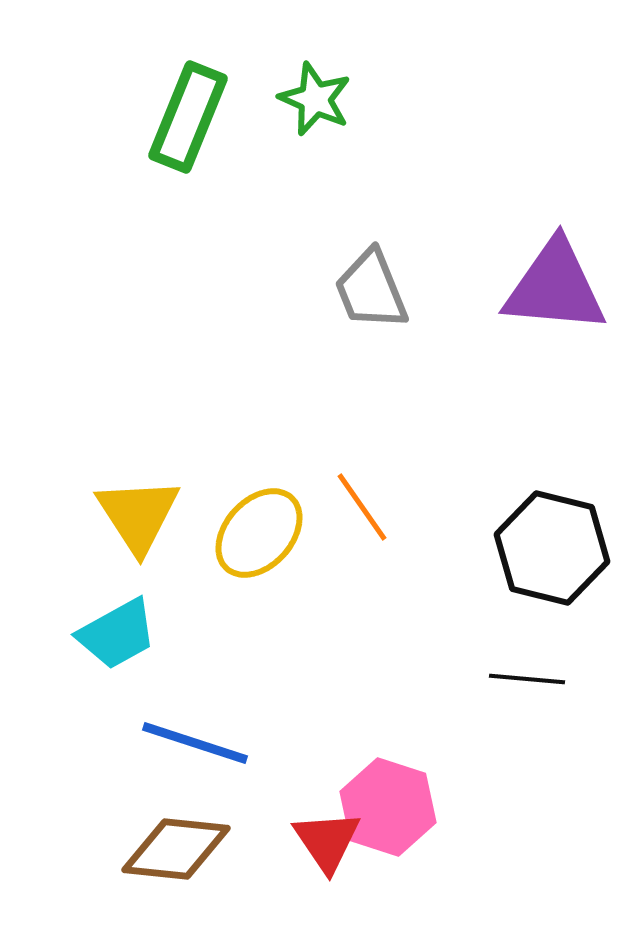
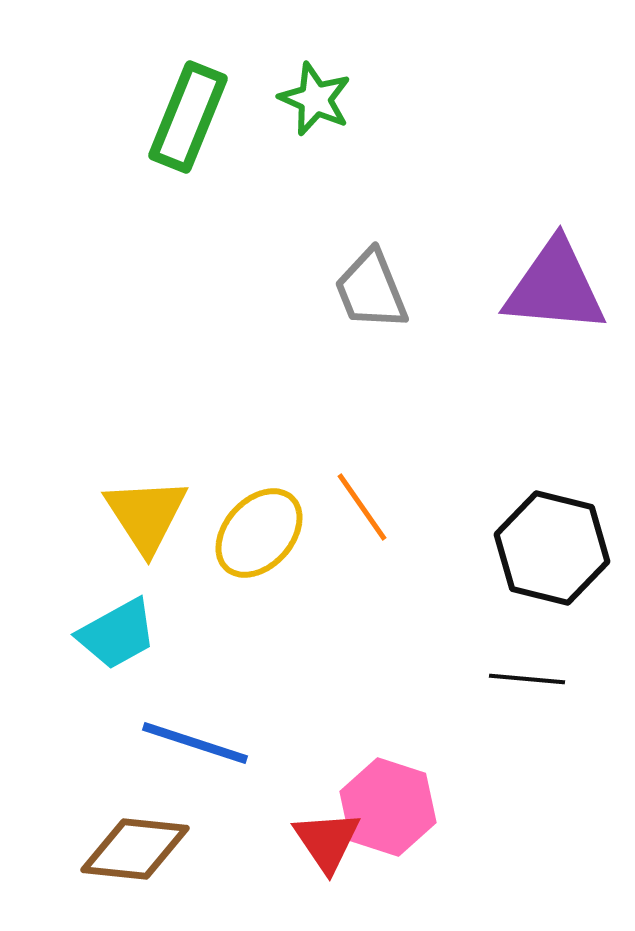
yellow triangle: moved 8 px right
brown diamond: moved 41 px left
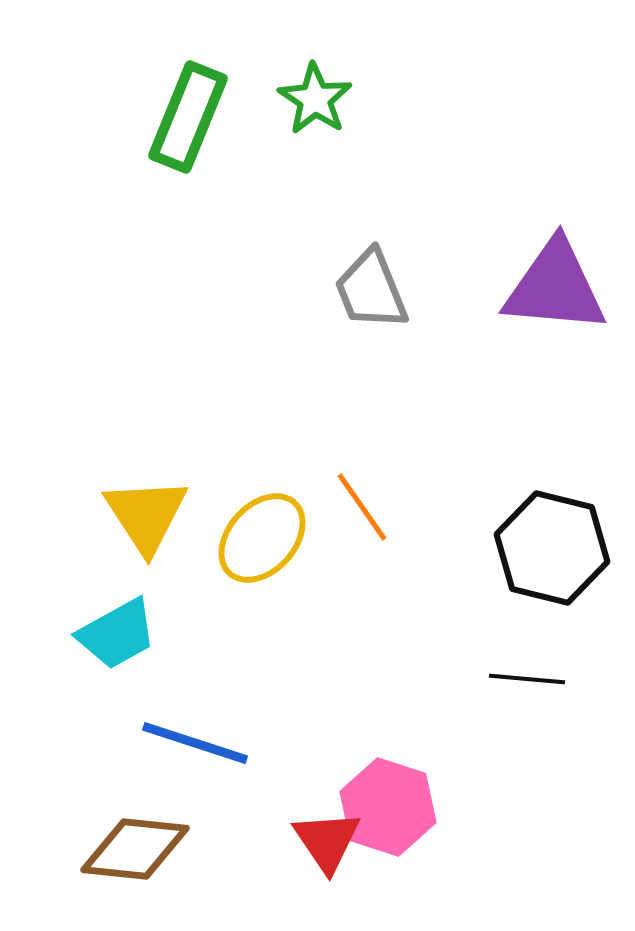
green star: rotated 10 degrees clockwise
yellow ellipse: moved 3 px right, 5 px down
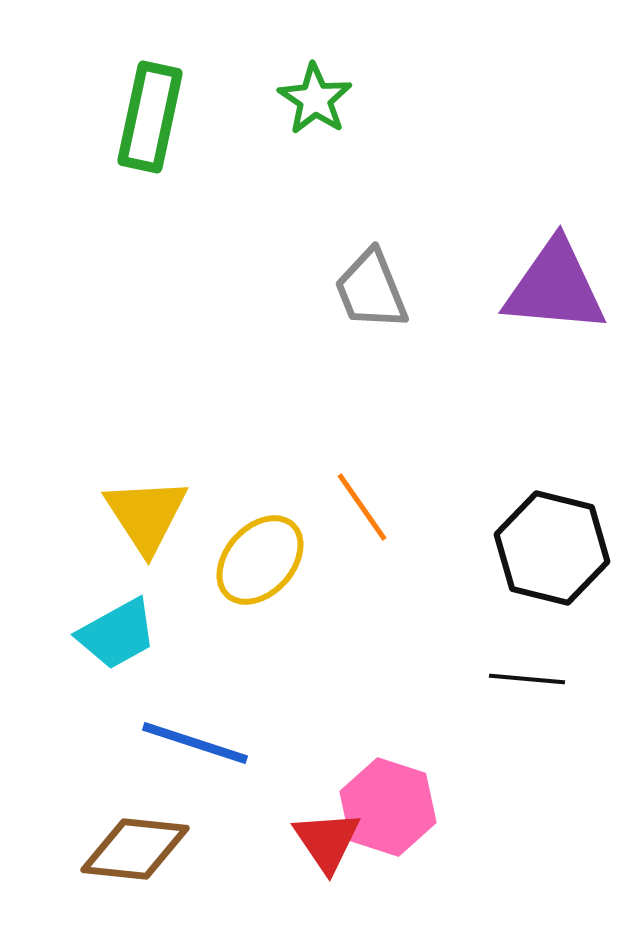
green rectangle: moved 38 px left; rotated 10 degrees counterclockwise
yellow ellipse: moved 2 px left, 22 px down
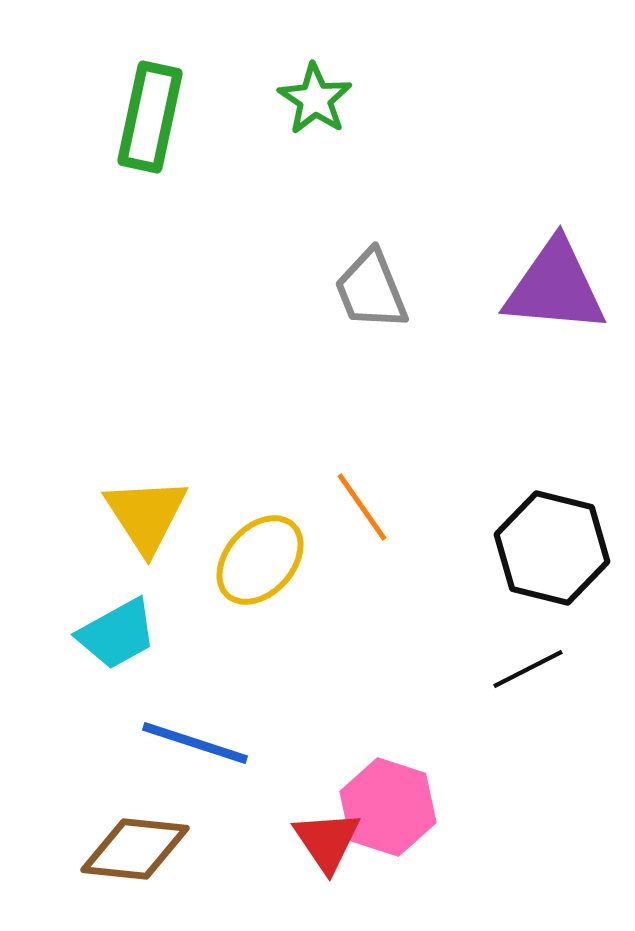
black line: moved 1 px right, 10 px up; rotated 32 degrees counterclockwise
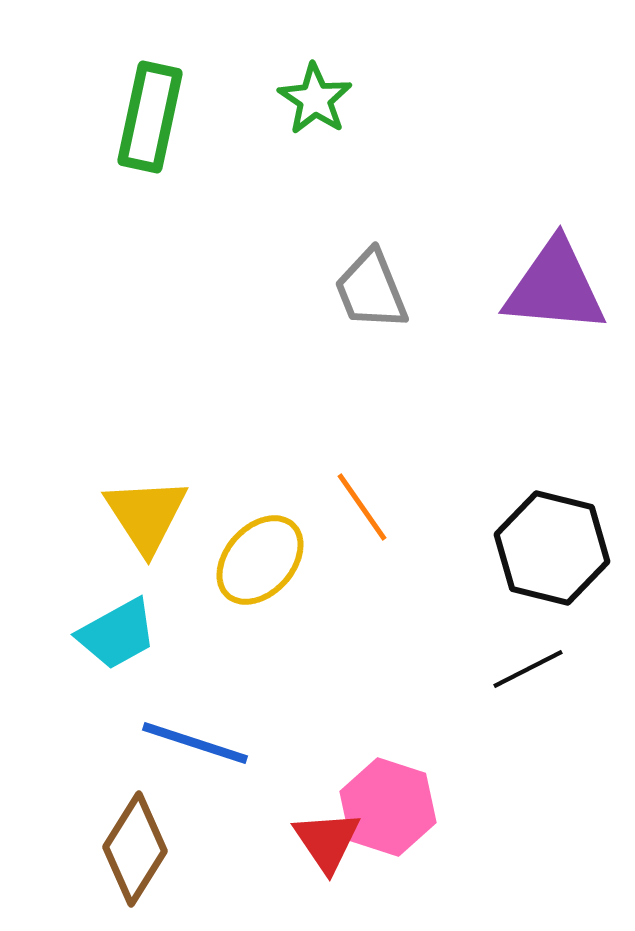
brown diamond: rotated 64 degrees counterclockwise
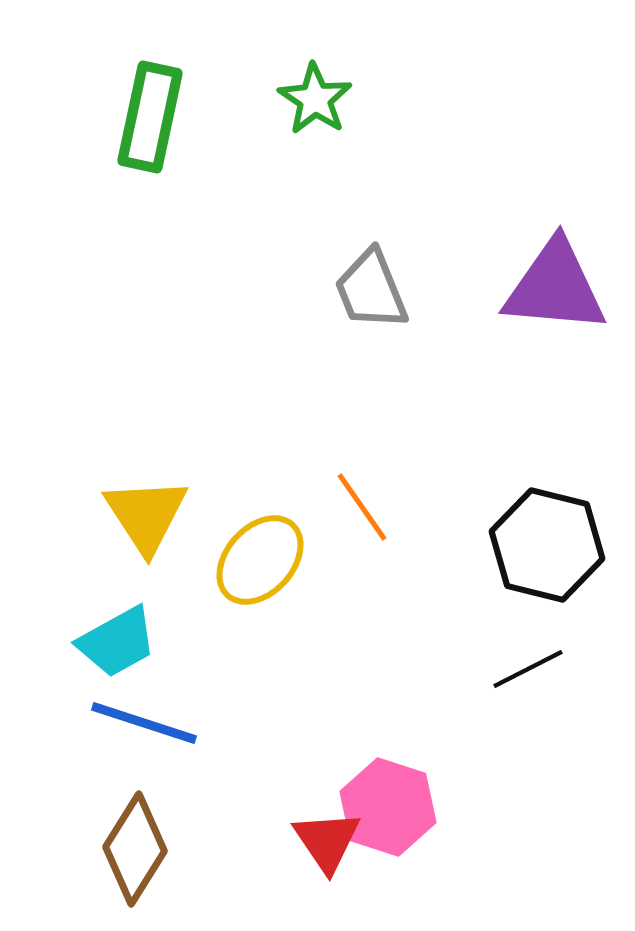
black hexagon: moved 5 px left, 3 px up
cyan trapezoid: moved 8 px down
blue line: moved 51 px left, 20 px up
